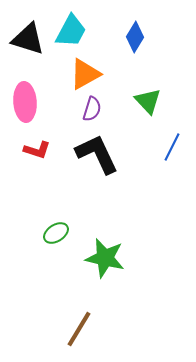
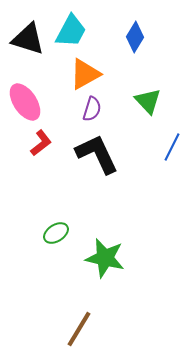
pink ellipse: rotated 30 degrees counterclockwise
red L-shape: moved 4 px right, 7 px up; rotated 56 degrees counterclockwise
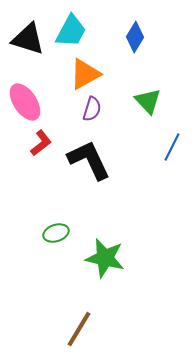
black L-shape: moved 8 px left, 6 px down
green ellipse: rotated 15 degrees clockwise
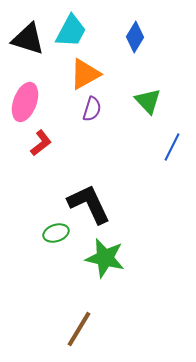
pink ellipse: rotated 54 degrees clockwise
black L-shape: moved 44 px down
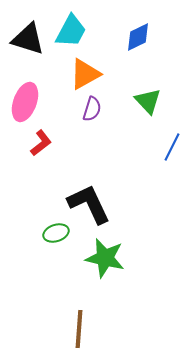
blue diamond: moved 3 px right; rotated 32 degrees clockwise
brown line: rotated 27 degrees counterclockwise
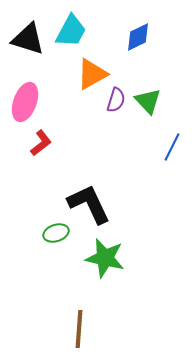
orange triangle: moved 7 px right
purple semicircle: moved 24 px right, 9 px up
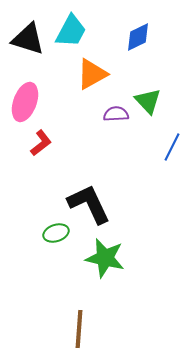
purple semicircle: moved 14 px down; rotated 110 degrees counterclockwise
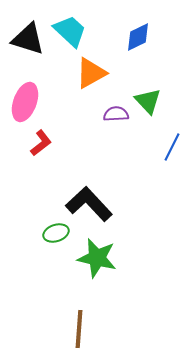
cyan trapezoid: moved 1 px left; rotated 75 degrees counterclockwise
orange triangle: moved 1 px left, 1 px up
black L-shape: rotated 18 degrees counterclockwise
green star: moved 8 px left
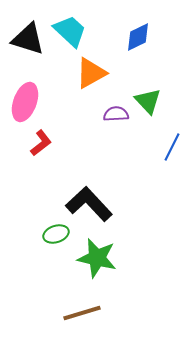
green ellipse: moved 1 px down
brown line: moved 3 px right, 16 px up; rotated 69 degrees clockwise
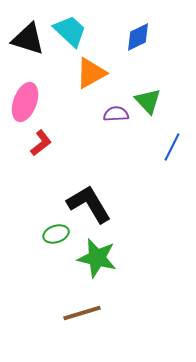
black L-shape: rotated 12 degrees clockwise
